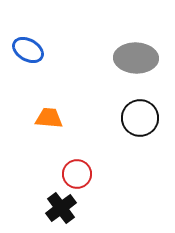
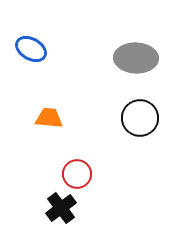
blue ellipse: moved 3 px right, 1 px up
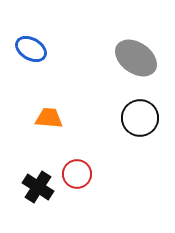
gray ellipse: rotated 33 degrees clockwise
black cross: moved 23 px left, 21 px up; rotated 20 degrees counterclockwise
